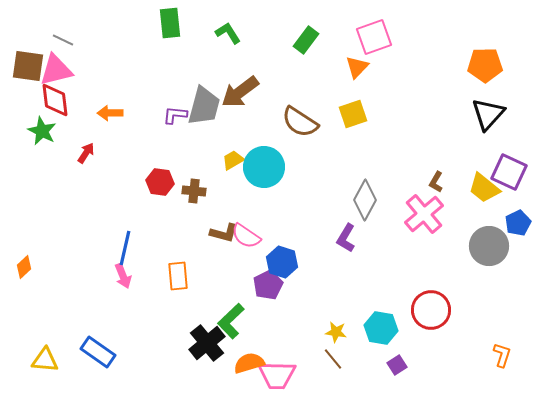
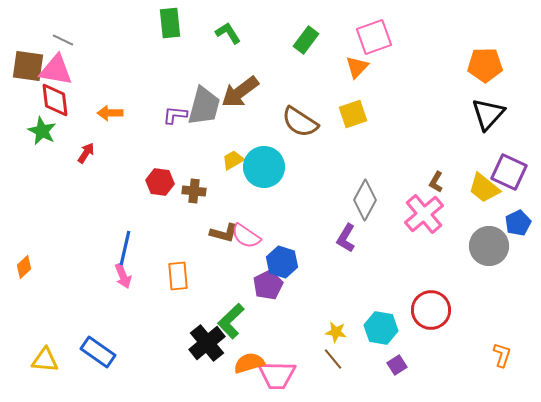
pink triangle at (56, 70): rotated 24 degrees clockwise
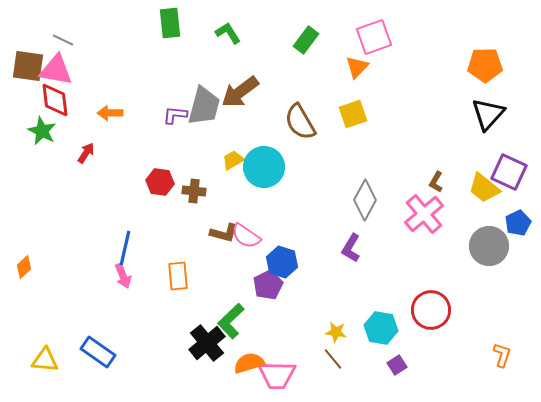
brown semicircle at (300, 122): rotated 27 degrees clockwise
purple L-shape at (346, 238): moved 5 px right, 10 px down
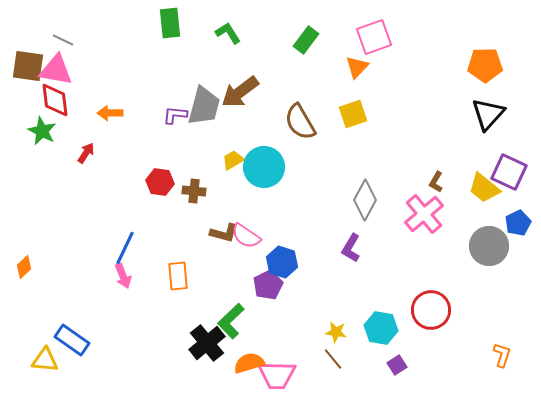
blue line at (125, 248): rotated 12 degrees clockwise
blue rectangle at (98, 352): moved 26 px left, 12 px up
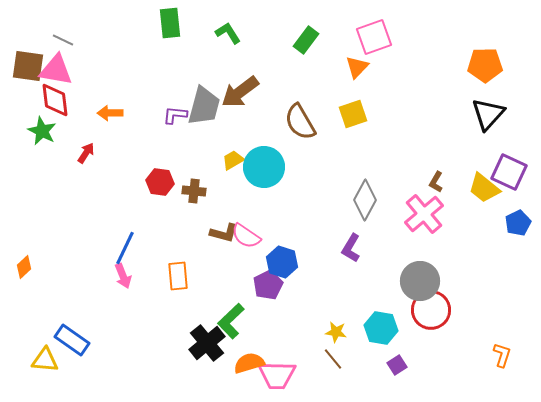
gray circle at (489, 246): moved 69 px left, 35 px down
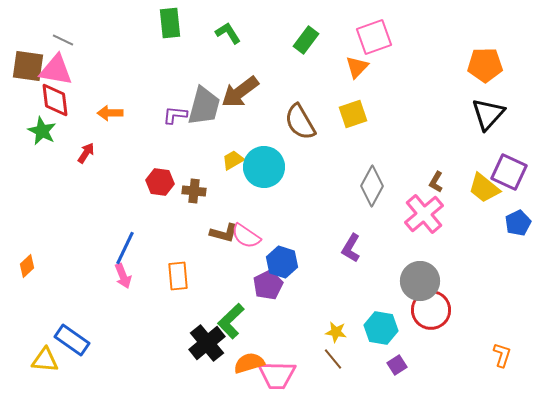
gray diamond at (365, 200): moved 7 px right, 14 px up
orange diamond at (24, 267): moved 3 px right, 1 px up
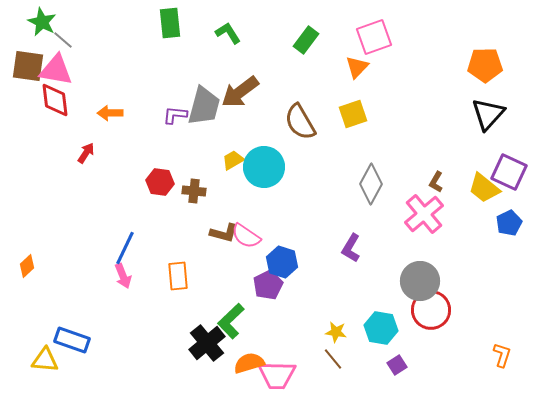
gray line at (63, 40): rotated 15 degrees clockwise
green star at (42, 131): moved 109 px up
gray diamond at (372, 186): moved 1 px left, 2 px up
blue pentagon at (518, 223): moved 9 px left
blue rectangle at (72, 340): rotated 16 degrees counterclockwise
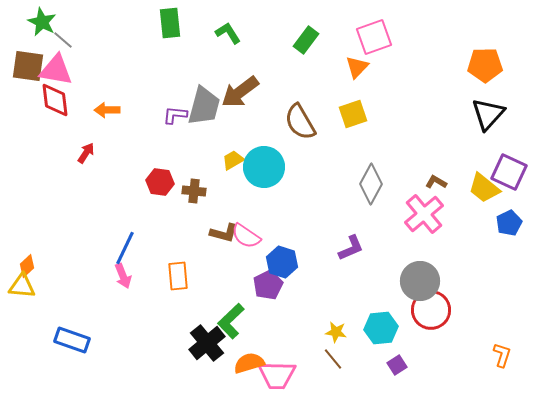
orange arrow at (110, 113): moved 3 px left, 3 px up
brown L-shape at (436, 182): rotated 90 degrees clockwise
purple L-shape at (351, 248): rotated 144 degrees counterclockwise
cyan hexagon at (381, 328): rotated 16 degrees counterclockwise
yellow triangle at (45, 360): moved 23 px left, 74 px up
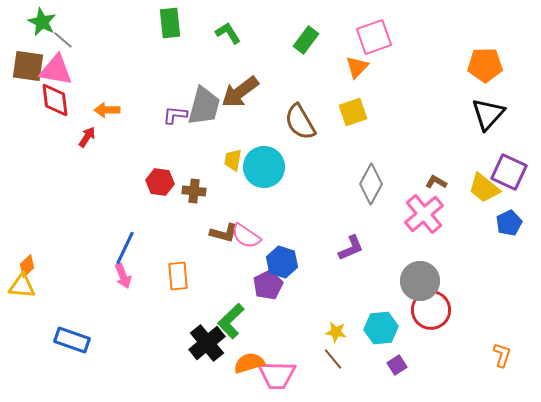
yellow square at (353, 114): moved 2 px up
red arrow at (86, 153): moved 1 px right, 16 px up
yellow trapezoid at (233, 160): rotated 50 degrees counterclockwise
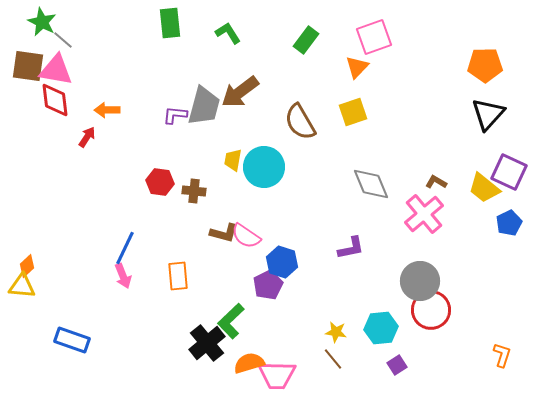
gray diamond at (371, 184): rotated 51 degrees counterclockwise
purple L-shape at (351, 248): rotated 12 degrees clockwise
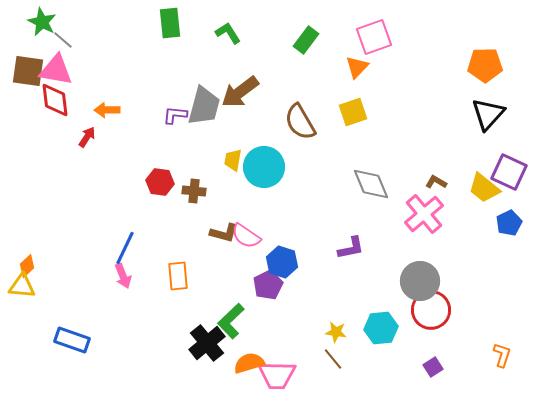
brown square at (28, 66): moved 5 px down
purple square at (397, 365): moved 36 px right, 2 px down
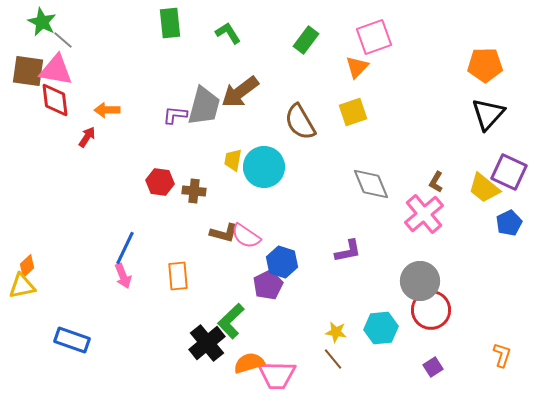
brown L-shape at (436, 182): rotated 90 degrees counterclockwise
purple L-shape at (351, 248): moved 3 px left, 3 px down
yellow triangle at (22, 286): rotated 16 degrees counterclockwise
